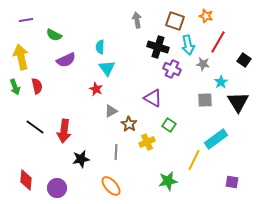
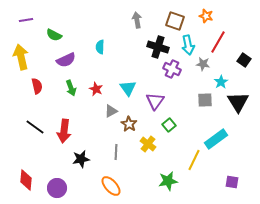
cyan triangle: moved 21 px right, 20 px down
green arrow: moved 56 px right, 1 px down
purple triangle: moved 2 px right, 3 px down; rotated 36 degrees clockwise
green square: rotated 16 degrees clockwise
yellow cross: moved 1 px right, 2 px down; rotated 28 degrees counterclockwise
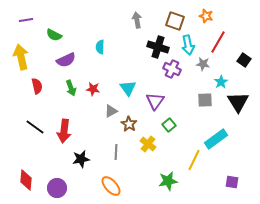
red star: moved 3 px left; rotated 16 degrees counterclockwise
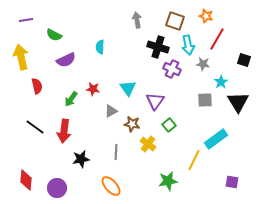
red line: moved 1 px left, 3 px up
black square: rotated 16 degrees counterclockwise
green arrow: moved 11 px down; rotated 56 degrees clockwise
brown star: moved 3 px right; rotated 21 degrees counterclockwise
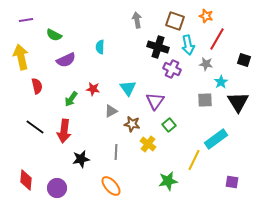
gray star: moved 3 px right
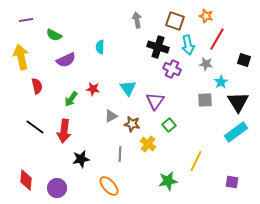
gray triangle: moved 5 px down
cyan rectangle: moved 20 px right, 7 px up
gray line: moved 4 px right, 2 px down
yellow line: moved 2 px right, 1 px down
orange ellipse: moved 2 px left
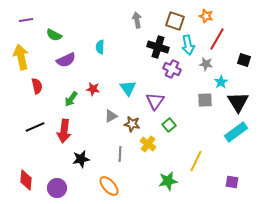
black line: rotated 60 degrees counterclockwise
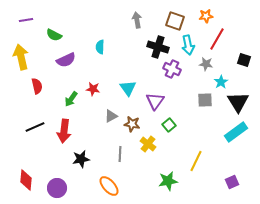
orange star: rotated 24 degrees counterclockwise
purple square: rotated 32 degrees counterclockwise
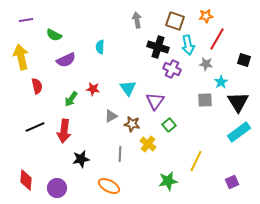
cyan rectangle: moved 3 px right
orange ellipse: rotated 20 degrees counterclockwise
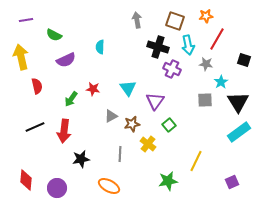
brown star: rotated 21 degrees counterclockwise
